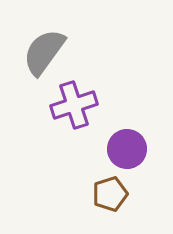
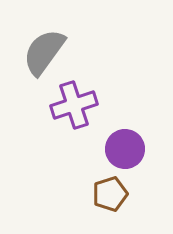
purple circle: moved 2 px left
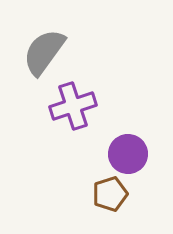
purple cross: moved 1 px left, 1 px down
purple circle: moved 3 px right, 5 px down
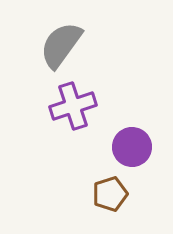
gray semicircle: moved 17 px right, 7 px up
purple circle: moved 4 px right, 7 px up
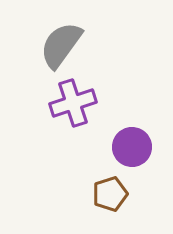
purple cross: moved 3 px up
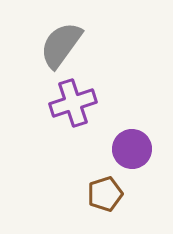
purple circle: moved 2 px down
brown pentagon: moved 5 px left
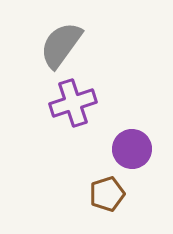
brown pentagon: moved 2 px right
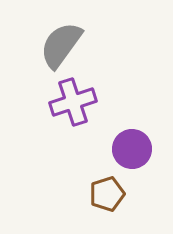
purple cross: moved 1 px up
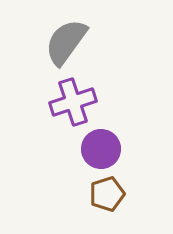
gray semicircle: moved 5 px right, 3 px up
purple circle: moved 31 px left
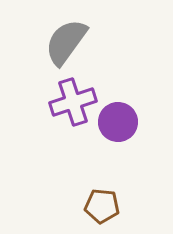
purple circle: moved 17 px right, 27 px up
brown pentagon: moved 5 px left, 12 px down; rotated 24 degrees clockwise
